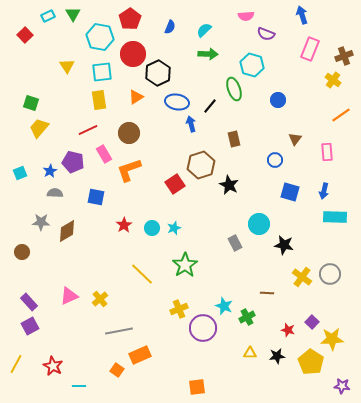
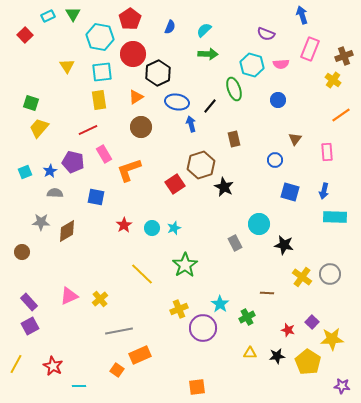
pink semicircle at (246, 16): moved 35 px right, 48 px down
brown circle at (129, 133): moved 12 px right, 6 px up
cyan square at (20, 173): moved 5 px right, 1 px up
black star at (229, 185): moved 5 px left, 2 px down
cyan star at (224, 306): moved 4 px left, 2 px up; rotated 12 degrees clockwise
yellow pentagon at (311, 362): moved 3 px left
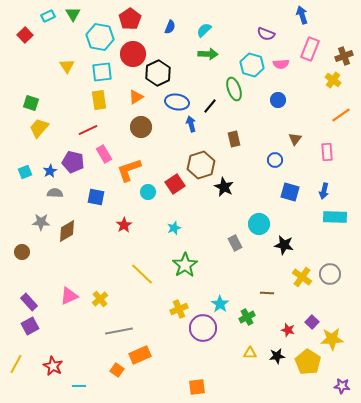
cyan circle at (152, 228): moved 4 px left, 36 px up
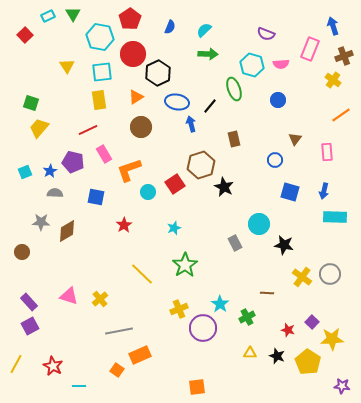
blue arrow at (302, 15): moved 31 px right, 11 px down
pink triangle at (69, 296): rotated 42 degrees clockwise
black star at (277, 356): rotated 28 degrees clockwise
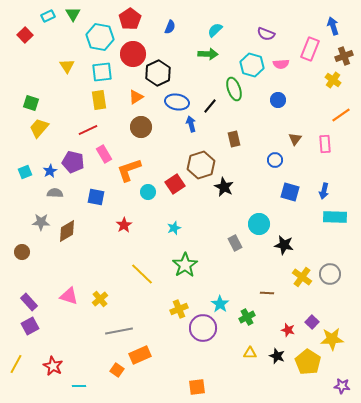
cyan semicircle at (204, 30): moved 11 px right
pink rectangle at (327, 152): moved 2 px left, 8 px up
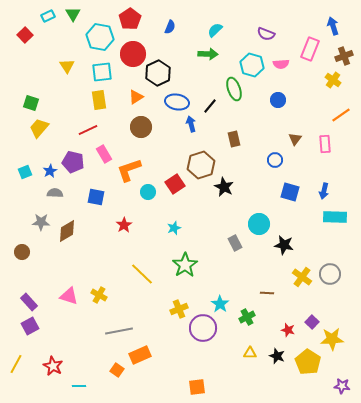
yellow cross at (100, 299): moved 1 px left, 4 px up; rotated 21 degrees counterclockwise
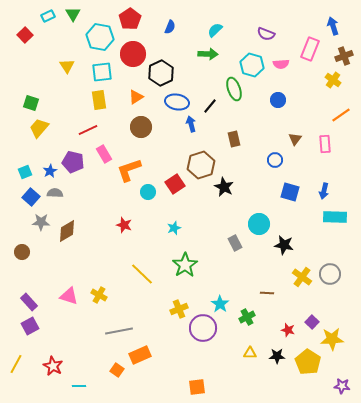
black hexagon at (158, 73): moved 3 px right
blue square at (96, 197): moved 65 px left; rotated 30 degrees clockwise
red star at (124, 225): rotated 21 degrees counterclockwise
black star at (277, 356): rotated 21 degrees counterclockwise
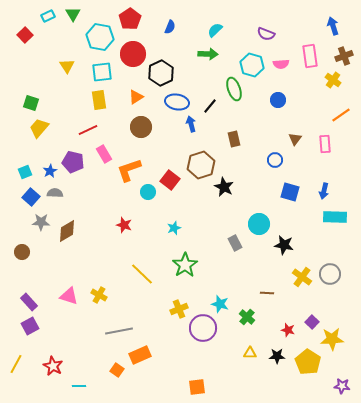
pink rectangle at (310, 49): moved 7 px down; rotated 30 degrees counterclockwise
red square at (175, 184): moved 5 px left, 4 px up; rotated 18 degrees counterclockwise
cyan star at (220, 304): rotated 18 degrees counterclockwise
green cross at (247, 317): rotated 21 degrees counterclockwise
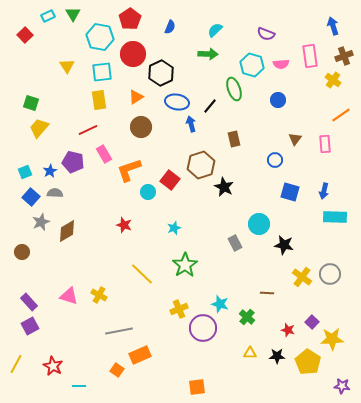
gray star at (41, 222): rotated 24 degrees counterclockwise
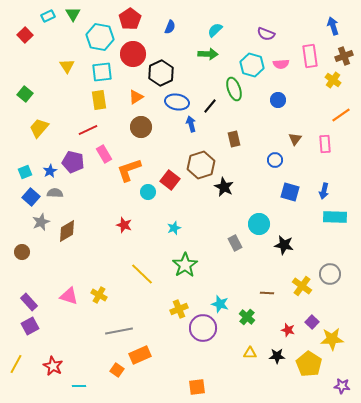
green square at (31, 103): moved 6 px left, 9 px up; rotated 21 degrees clockwise
yellow cross at (302, 277): moved 9 px down
yellow pentagon at (308, 362): moved 1 px right, 2 px down
